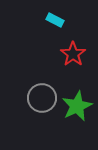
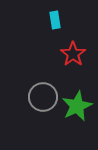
cyan rectangle: rotated 54 degrees clockwise
gray circle: moved 1 px right, 1 px up
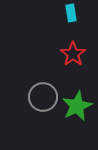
cyan rectangle: moved 16 px right, 7 px up
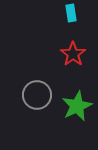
gray circle: moved 6 px left, 2 px up
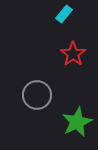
cyan rectangle: moved 7 px left, 1 px down; rotated 48 degrees clockwise
green star: moved 16 px down
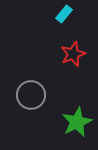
red star: rotated 15 degrees clockwise
gray circle: moved 6 px left
